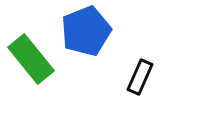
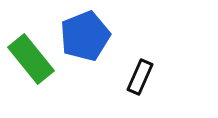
blue pentagon: moved 1 px left, 5 px down
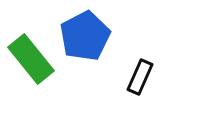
blue pentagon: rotated 6 degrees counterclockwise
